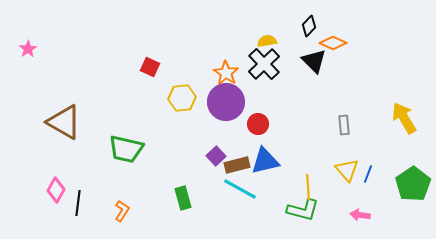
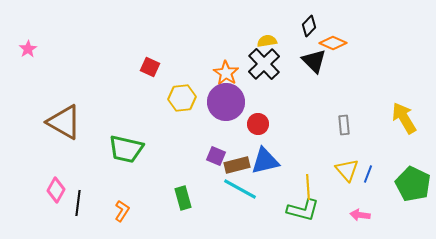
purple square: rotated 24 degrees counterclockwise
green pentagon: rotated 12 degrees counterclockwise
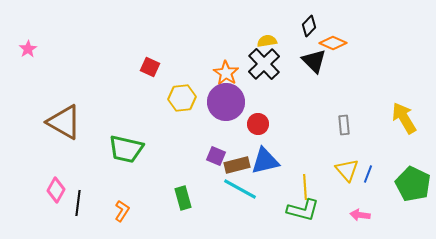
yellow line: moved 3 px left
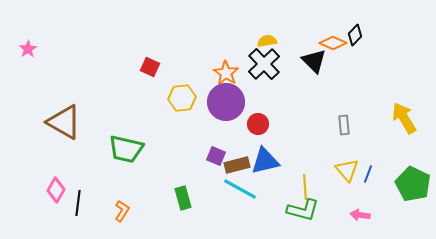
black diamond: moved 46 px right, 9 px down
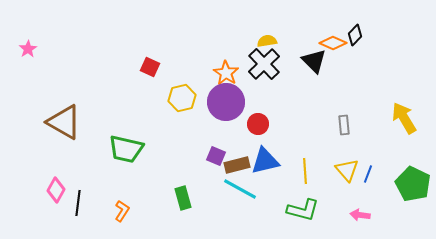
yellow hexagon: rotated 8 degrees counterclockwise
yellow line: moved 16 px up
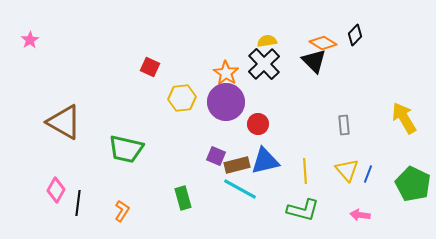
orange diamond: moved 10 px left; rotated 8 degrees clockwise
pink star: moved 2 px right, 9 px up
yellow hexagon: rotated 8 degrees clockwise
